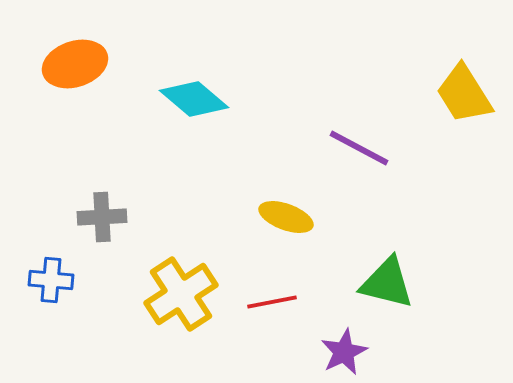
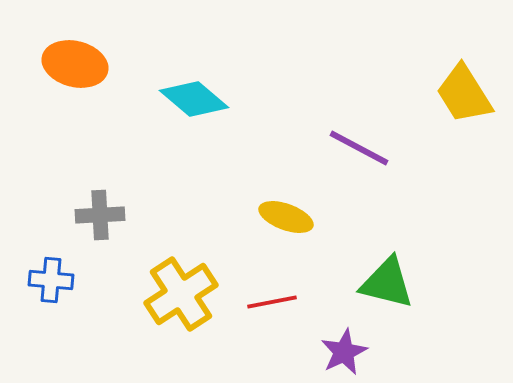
orange ellipse: rotated 32 degrees clockwise
gray cross: moved 2 px left, 2 px up
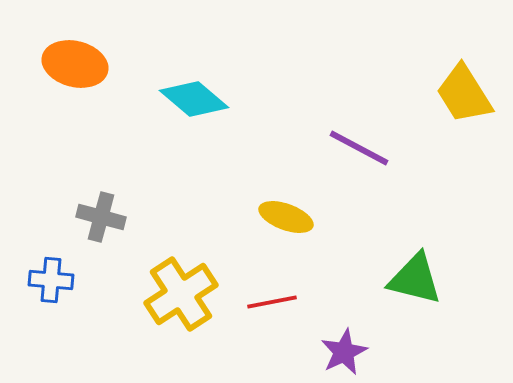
gray cross: moved 1 px right, 2 px down; rotated 18 degrees clockwise
green triangle: moved 28 px right, 4 px up
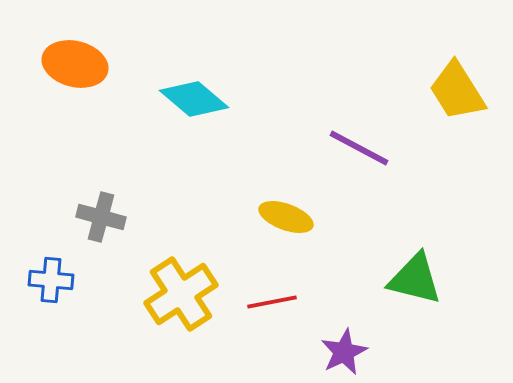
yellow trapezoid: moved 7 px left, 3 px up
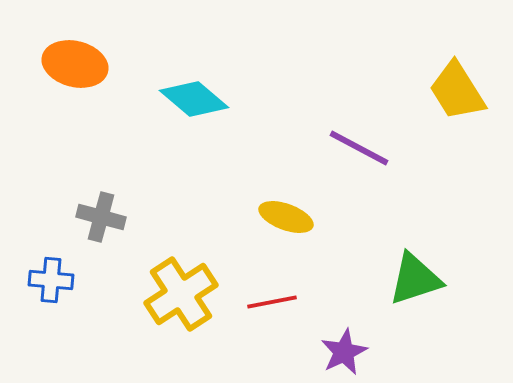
green triangle: rotated 32 degrees counterclockwise
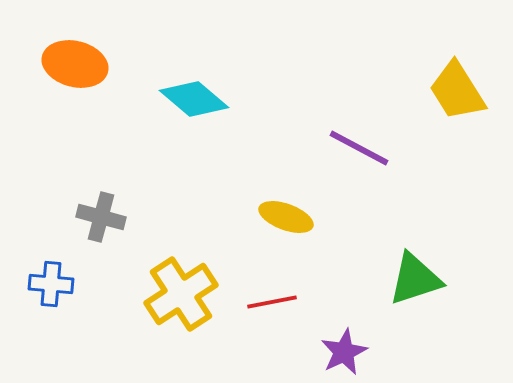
blue cross: moved 4 px down
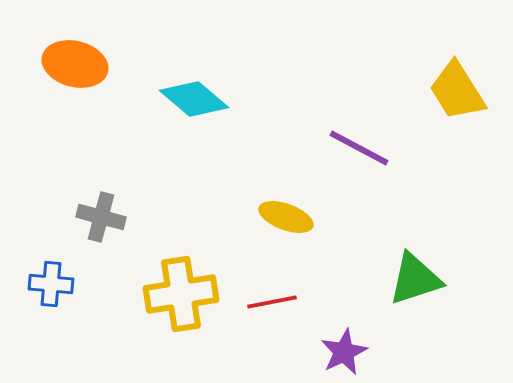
yellow cross: rotated 24 degrees clockwise
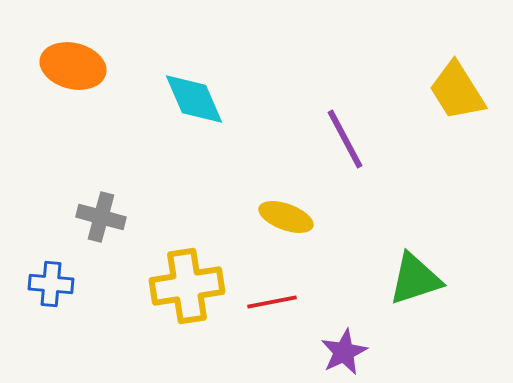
orange ellipse: moved 2 px left, 2 px down
cyan diamond: rotated 26 degrees clockwise
purple line: moved 14 px left, 9 px up; rotated 34 degrees clockwise
yellow cross: moved 6 px right, 8 px up
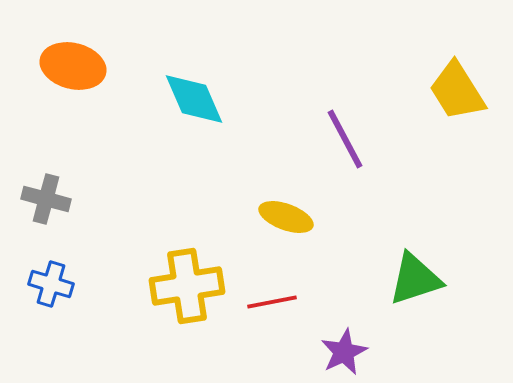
gray cross: moved 55 px left, 18 px up
blue cross: rotated 12 degrees clockwise
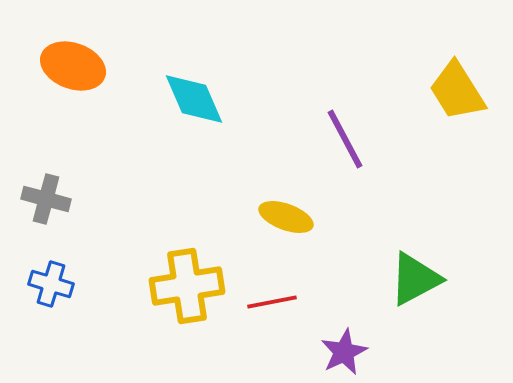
orange ellipse: rotated 6 degrees clockwise
green triangle: rotated 10 degrees counterclockwise
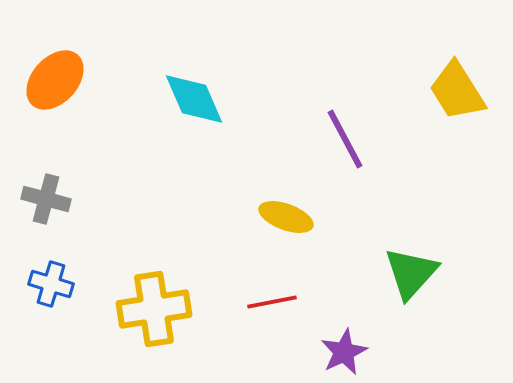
orange ellipse: moved 18 px left, 14 px down; rotated 68 degrees counterclockwise
green triangle: moved 4 px left, 6 px up; rotated 20 degrees counterclockwise
yellow cross: moved 33 px left, 23 px down
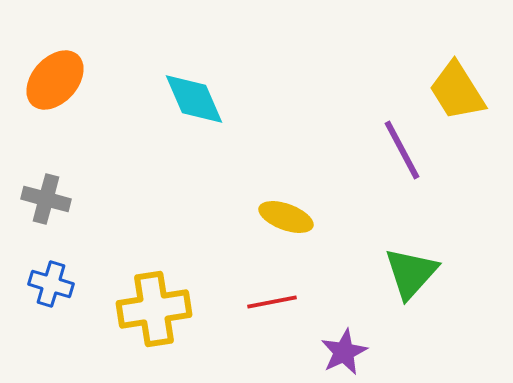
purple line: moved 57 px right, 11 px down
